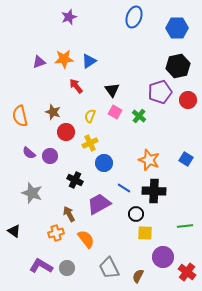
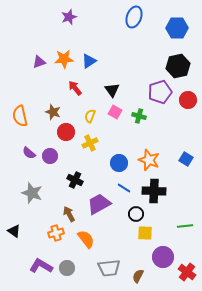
red arrow at (76, 86): moved 1 px left, 2 px down
green cross at (139, 116): rotated 24 degrees counterclockwise
blue circle at (104, 163): moved 15 px right
gray trapezoid at (109, 268): rotated 70 degrees counterclockwise
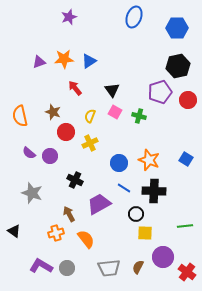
brown semicircle at (138, 276): moved 9 px up
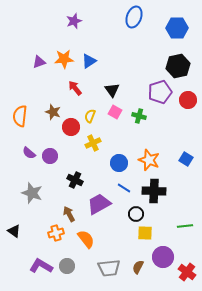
purple star at (69, 17): moved 5 px right, 4 px down
orange semicircle at (20, 116): rotated 20 degrees clockwise
red circle at (66, 132): moved 5 px right, 5 px up
yellow cross at (90, 143): moved 3 px right
gray circle at (67, 268): moved 2 px up
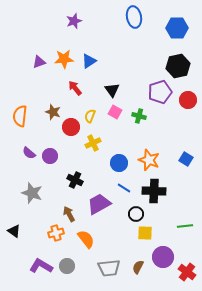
blue ellipse at (134, 17): rotated 30 degrees counterclockwise
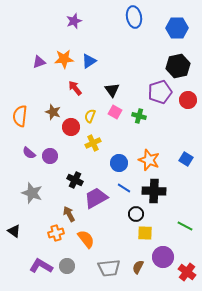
purple trapezoid at (99, 204): moved 3 px left, 6 px up
green line at (185, 226): rotated 35 degrees clockwise
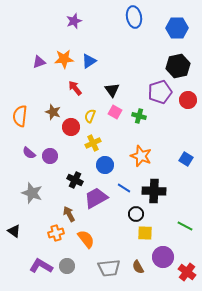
orange star at (149, 160): moved 8 px left, 4 px up
blue circle at (119, 163): moved 14 px left, 2 px down
brown semicircle at (138, 267): rotated 56 degrees counterclockwise
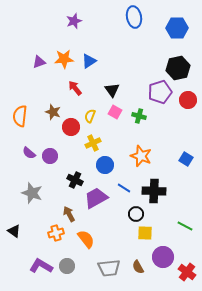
black hexagon at (178, 66): moved 2 px down
